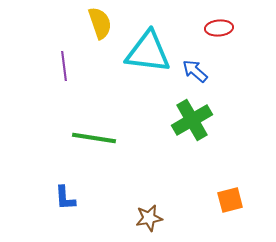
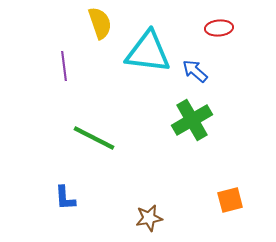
green line: rotated 18 degrees clockwise
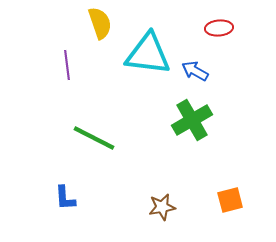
cyan triangle: moved 2 px down
purple line: moved 3 px right, 1 px up
blue arrow: rotated 12 degrees counterclockwise
brown star: moved 13 px right, 11 px up
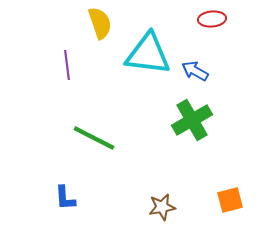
red ellipse: moved 7 px left, 9 px up
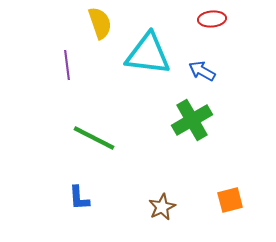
blue arrow: moved 7 px right
blue L-shape: moved 14 px right
brown star: rotated 16 degrees counterclockwise
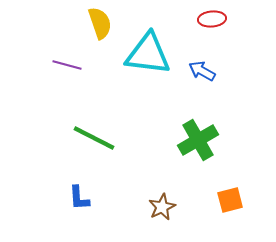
purple line: rotated 68 degrees counterclockwise
green cross: moved 6 px right, 20 px down
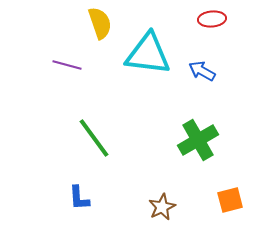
green line: rotated 27 degrees clockwise
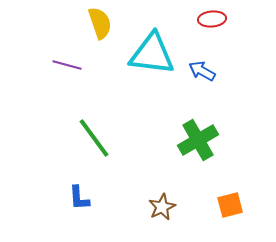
cyan triangle: moved 4 px right
orange square: moved 5 px down
